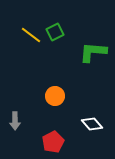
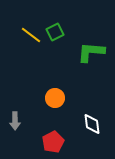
green L-shape: moved 2 px left
orange circle: moved 2 px down
white diamond: rotated 35 degrees clockwise
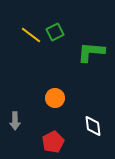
white diamond: moved 1 px right, 2 px down
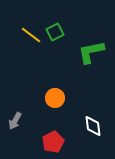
green L-shape: rotated 16 degrees counterclockwise
gray arrow: rotated 30 degrees clockwise
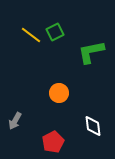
orange circle: moved 4 px right, 5 px up
